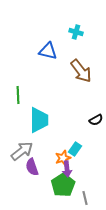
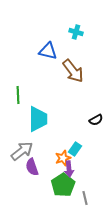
brown arrow: moved 8 px left
cyan trapezoid: moved 1 px left, 1 px up
purple arrow: moved 2 px right
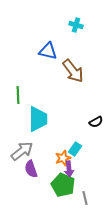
cyan cross: moved 7 px up
black semicircle: moved 2 px down
purple semicircle: moved 1 px left, 2 px down
green pentagon: rotated 15 degrees counterclockwise
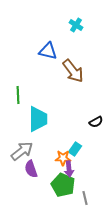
cyan cross: rotated 16 degrees clockwise
orange star: rotated 21 degrees clockwise
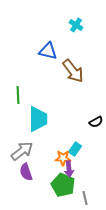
purple semicircle: moved 5 px left, 3 px down
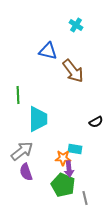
cyan rectangle: rotated 64 degrees clockwise
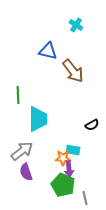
black semicircle: moved 4 px left, 3 px down
cyan rectangle: moved 2 px left, 1 px down
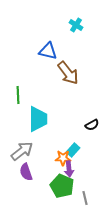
brown arrow: moved 5 px left, 2 px down
cyan rectangle: rotated 56 degrees counterclockwise
green pentagon: moved 1 px left, 1 px down
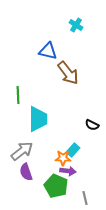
black semicircle: rotated 56 degrees clockwise
purple arrow: moved 1 px left, 2 px down; rotated 77 degrees counterclockwise
green pentagon: moved 6 px left
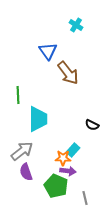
blue triangle: rotated 42 degrees clockwise
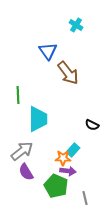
purple semicircle: rotated 12 degrees counterclockwise
